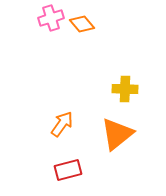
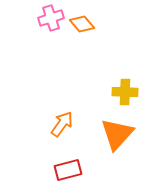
yellow cross: moved 3 px down
orange triangle: rotated 9 degrees counterclockwise
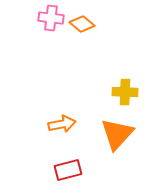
pink cross: rotated 25 degrees clockwise
orange diamond: rotated 10 degrees counterclockwise
orange arrow: rotated 44 degrees clockwise
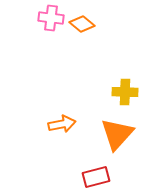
red rectangle: moved 28 px right, 7 px down
